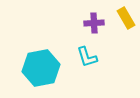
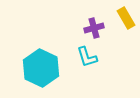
purple cross: moved 5 px down; rotated 12 degrees counterclockwise
cyan hexagon: rotated 24 degrees counterclockwise
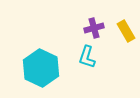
yellow rectangle: moved 13 px down
cyan L-shape: rotated 35 degrees clockwise
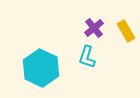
purple cross: rotated 24 degrees counterclockwise
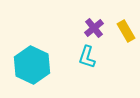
cyan hexagon: moved 9 px left, 3 px up
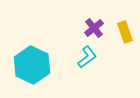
yellow rectangle: moved 1 px left, 1 px down; rotated 10 degrees clockwise
cyan L-shape: rotated 145 degrees counterclockwise
